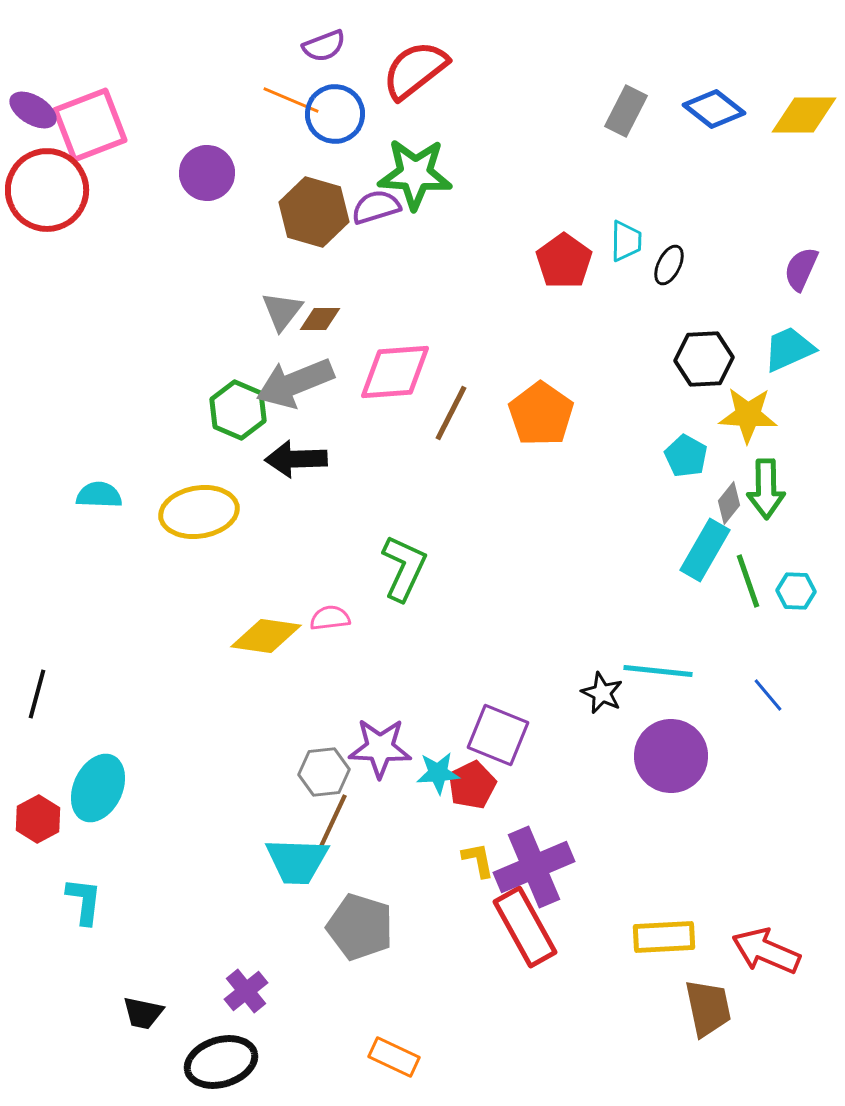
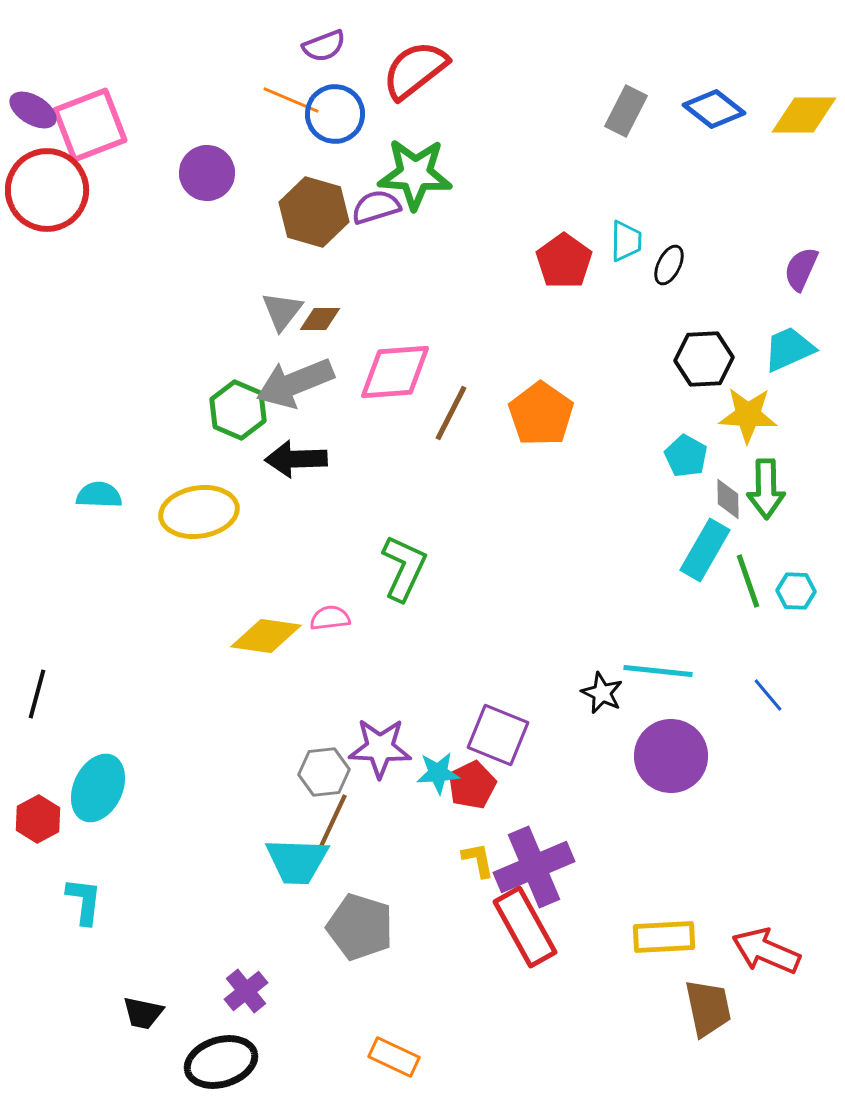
gray diamond at (729, 503): moved 1 px left, 4 px up; rotated 39 degrees counterclockwise
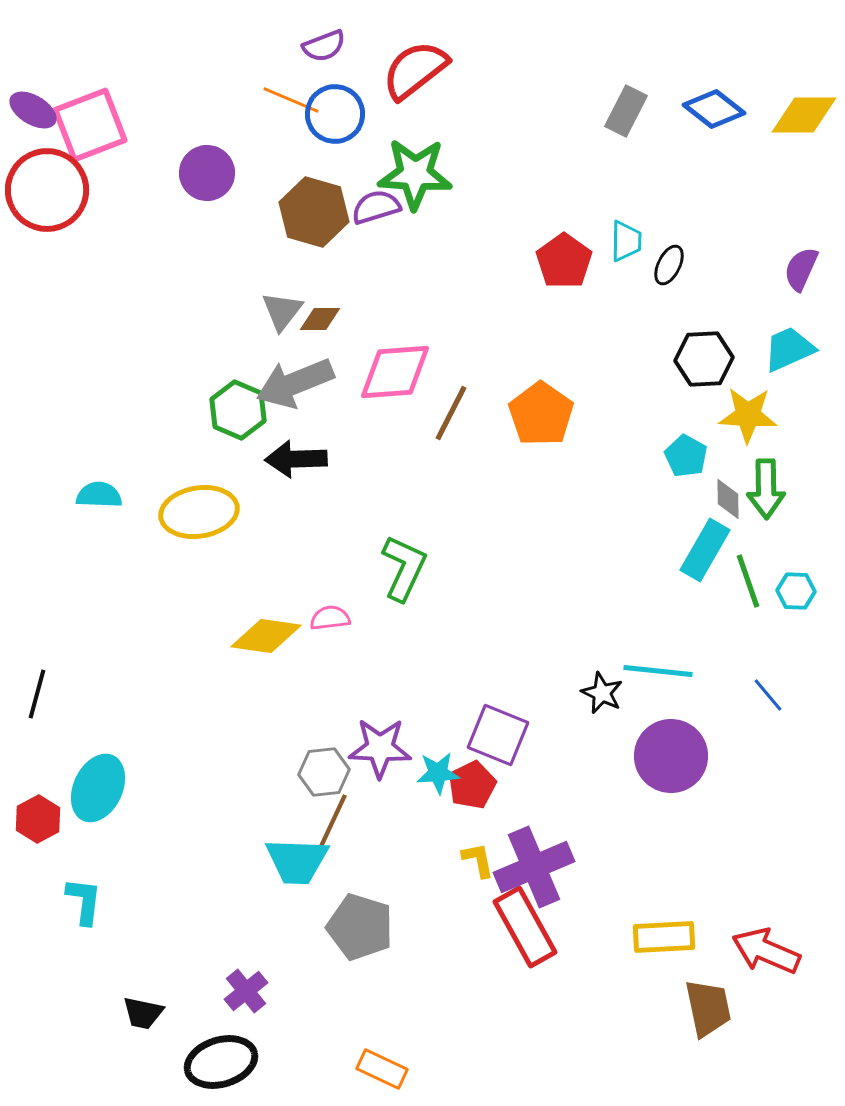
orange rectangle at (394, 1057): moved 12 px left, 12 px down
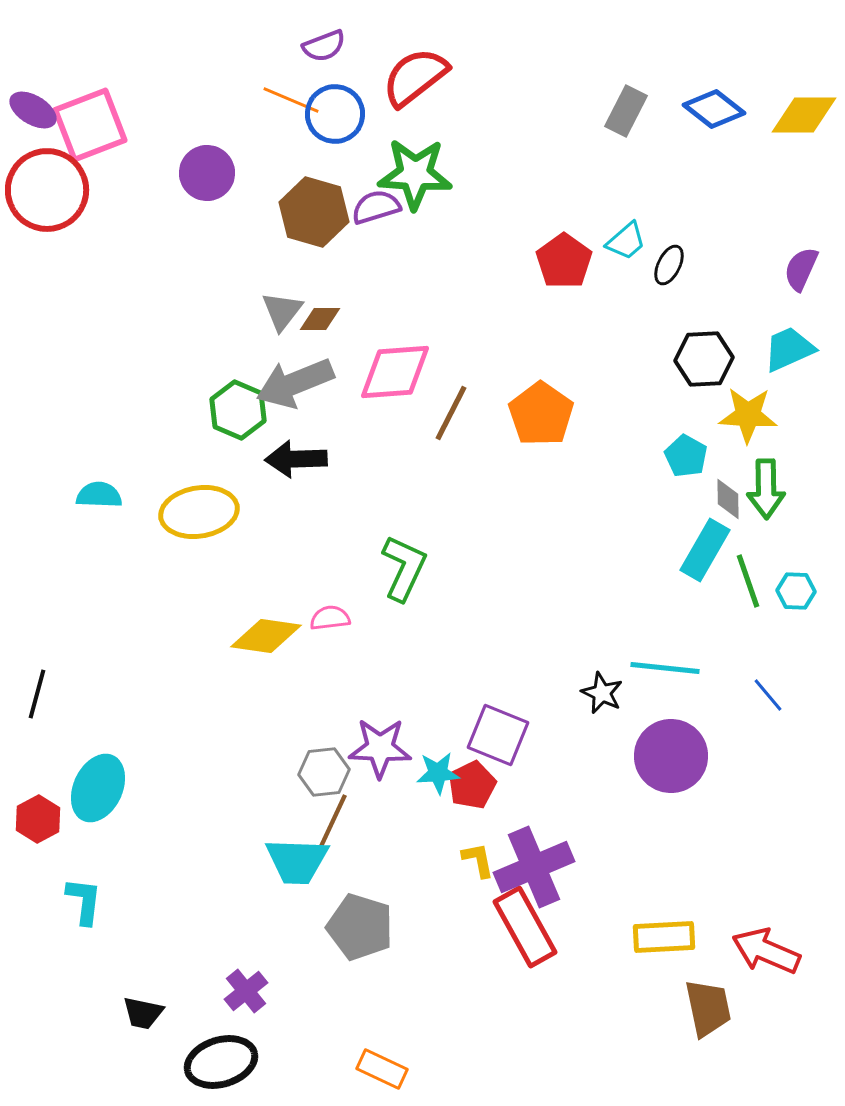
red semicircle at (415, 70): moved 7 px down
cyan trapezoid at (626, 241): rotated 48 degrees clockwise
cyan line at (658, 671): moved 7 px right, 3 px up
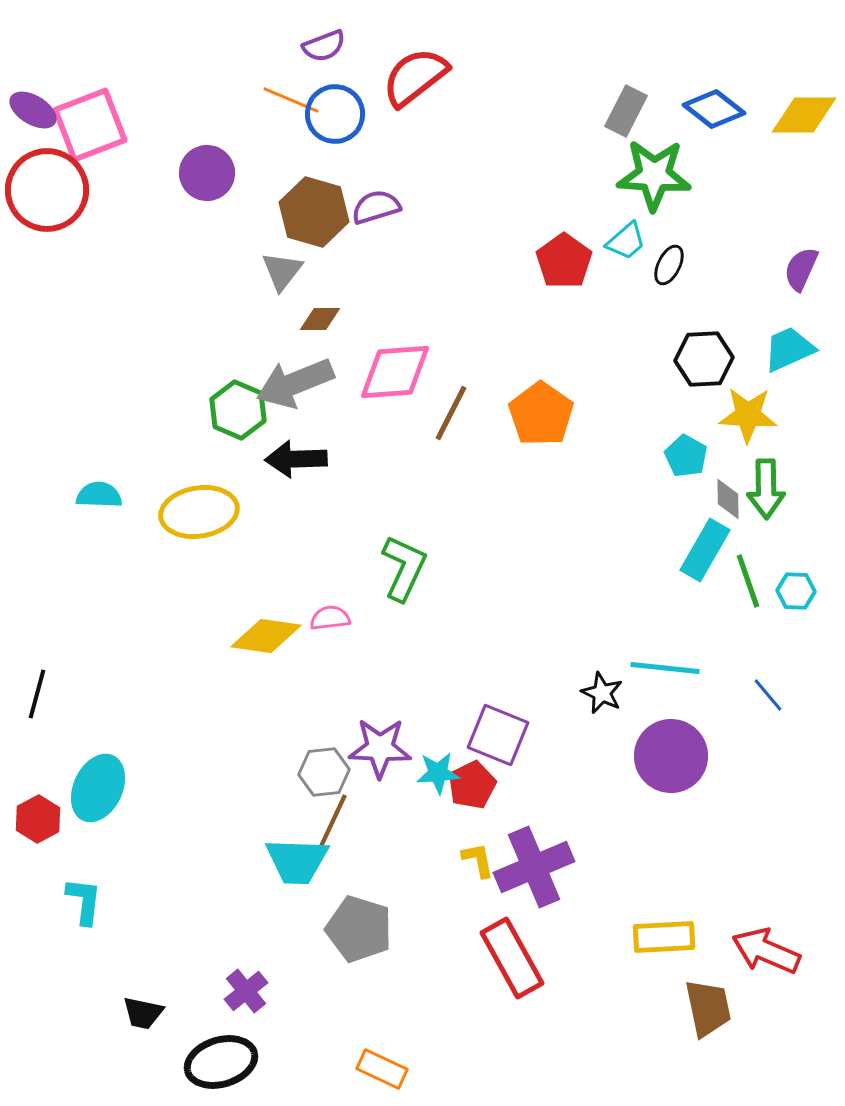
green star at (415, 174): moved 239 px right, 1 px down
gray triangle at (282, 311): moved 40 px up
gray pentagon at (360, 927): moved 1 px left, 2 px down
red rectangle at (525, 927): moved 13 px left, 31 px down
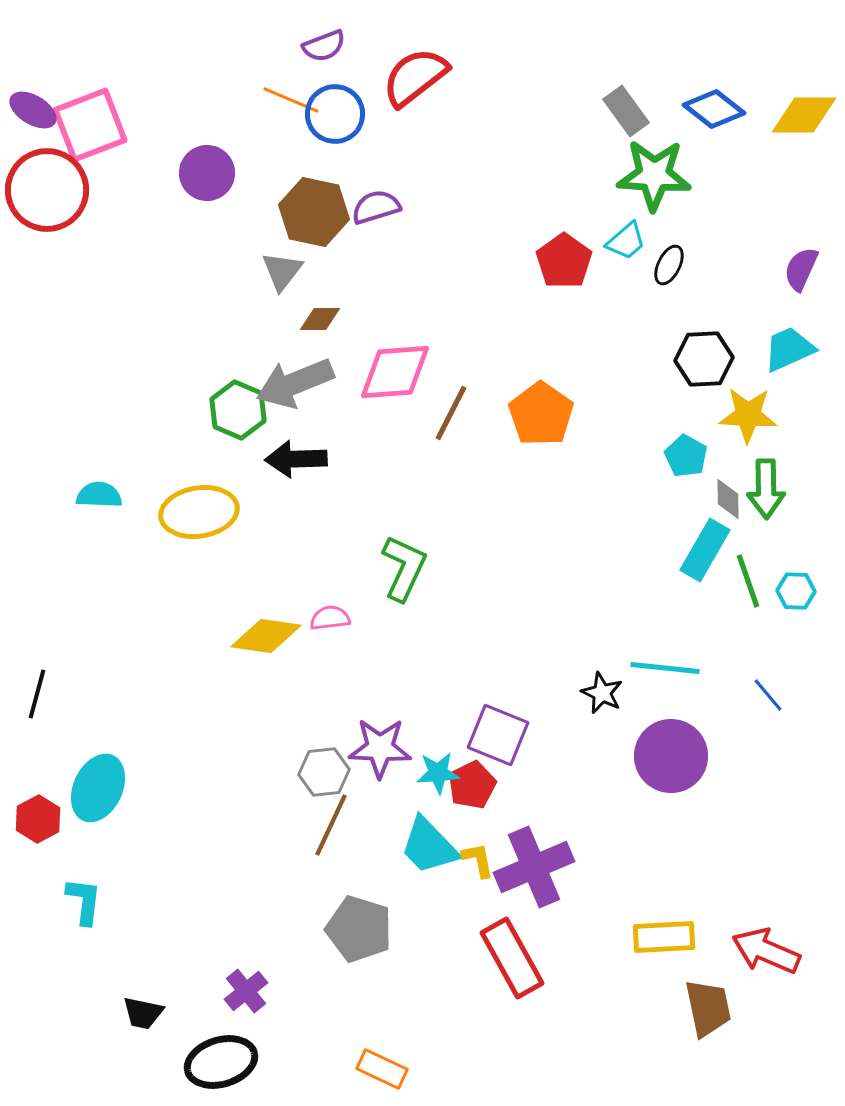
gray rectangle at (626, 111): rotated 63 degrees counterclockwise
brown hexagon at (314, 212): rotated 4 degrees counterclockwise
cyan trapezoid at (297, 861): moved 132 px right, 15 px up; rotated 44 degrees clockwise
